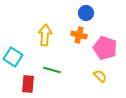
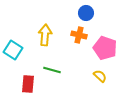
cyan square: moved 7 px up
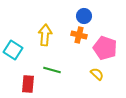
blue circle: moved 2 px left, 3 px down
yellow semicircle: moved 3 px left, 2 px up
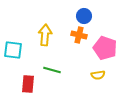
cyan square: rotated 24 degrees counterclockwise
yellow semicircle: moved 1 px right, 1 px down; rotated 128 degrees clockwise
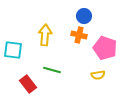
red rectangle: rotated 42 degrees counterclockwise
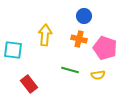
orange cross: moved 4 px down
green line: moved 18 px right
red rectangle: moved 1 px right
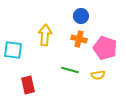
blue circle: moved 3 px left
red rectangle: moved 1 px left, 1 px down; rotated 24 degrees clockwise
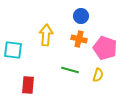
yellow arrow: moved 1 px right
yellow semicircle: rotated 64 degrees counterclockwise
red rectangle: rotated 18 degrees clockwise
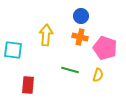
orange cross: moved 1 px right, 2 px up
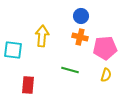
yellow arrow: moved 4 px left, 1 px down
pink pentagon: rotated 25 degrees counterclockwise
yellow semicircle: moved 8 px right
